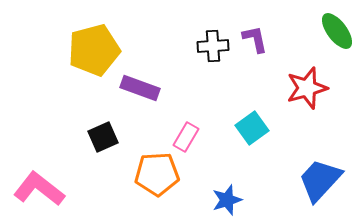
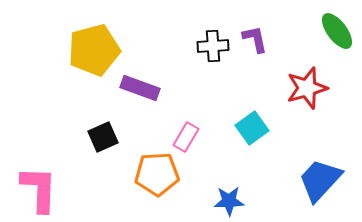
pink L-shape: rotated 54 degrees clockwise
blue star: moved 2 px right, 1 px down; rotated 16 degrees clockwise
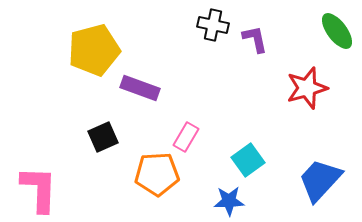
black cross: moved 21 px up; rotated 16 degrees clockwise
cyan square: moved 4 px left, 32 px down
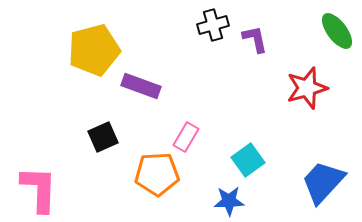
black cross: rotated 28 degrees counterclockwise
purple rectangle: moved 1 px right, 2 px up
blue trapezoid: moved 3 px right, 2 px down
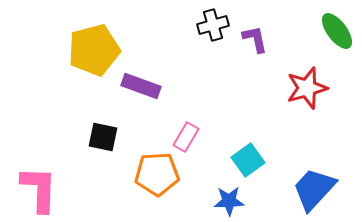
black square: rotated 36 degrees clockwise
blue trapezoid: moved 9 px left, 7 px down
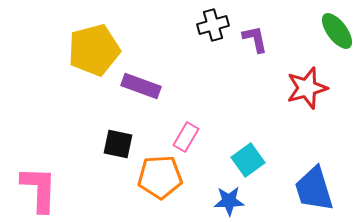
black square: moved 15 px right, 7 px down
orange pentagon: moved 3 px right, 3 px down
blue trapezoid: rotated 60 degrees counterclockwise
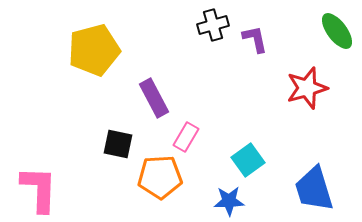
purple rectangle: moved 13 px right, 12 px down; rotated 42 degrees clockwise
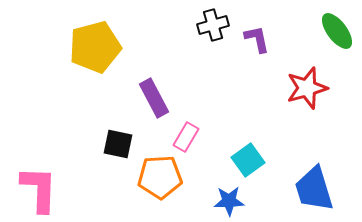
purple L-shape: moved 2 px right
yellow pentagon: moved 1 px right, 3 px up
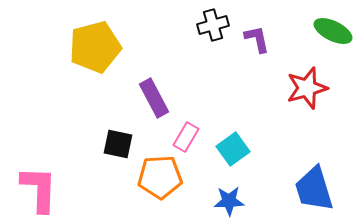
green ellipse: moved 4 px left; rotated 27 degrees counterclockwise
cyan square: moved 15 px left, 11 px up
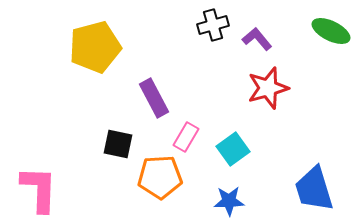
green ellipse: moved 2 px left
purple L-shape: rotated 28 degrees counterclockwise
red star: moved 39 px left
